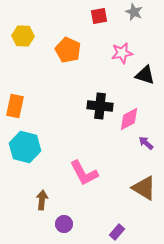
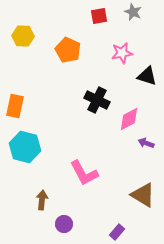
gray star: moved 1 px left
black triangle: moved 2 px right, 1 px down
black cross: moved 3 px left, 6 px up; rotated 20 degrees clockwise
purple arrow: rotated 21 degrees counterclockwise
brown triangle: moved 1 px left, 7 px down
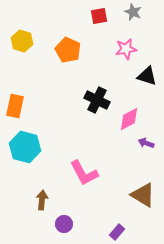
yellow hexagon: moved 1 px left, 5 px down; rotated 15 degrees clockwise
pink star: moved 4 px right, 4 px up
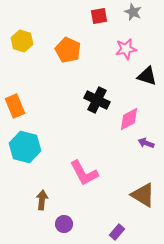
orange rectangle: rotated 35 degrees counterclockwise
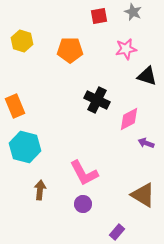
orange pentagon: moved 2 px right; rotated 25 degrees counterclockwise
brown arrow: moved 2 px left, 10 px up
purple circle: moved 19 px right, 20 px up
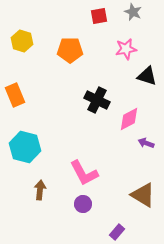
orange rectangle: moved 11 px up
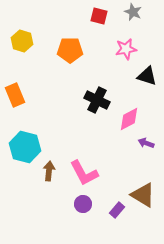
red square: rotated 24 degrees clockwise
brown arrow: moved 9 px right, 19 px up
purple rectangle: moved 22 px up
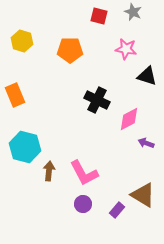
pink star: rotated 20 degrees clockwise
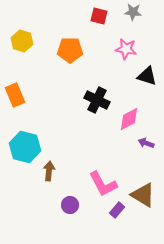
gray star: rotated 18 degrees counterclockwise
pink L-shape: moved 19 px right, 11 px down
purple circle: moved 13 px left, 1 px down
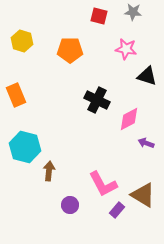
orange rectangle: moved 1 px right
